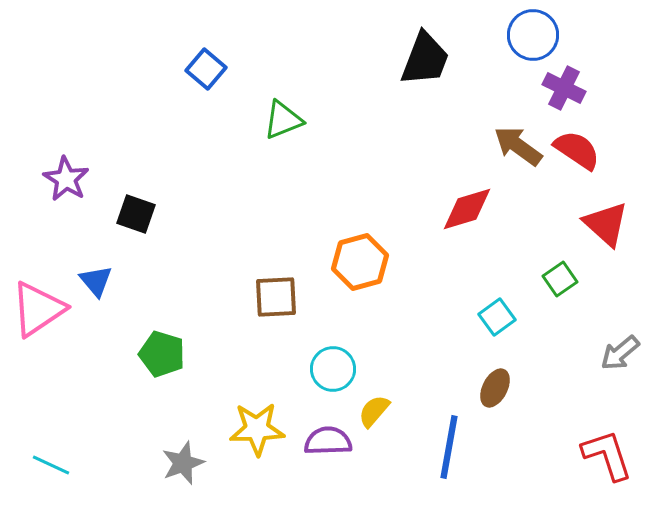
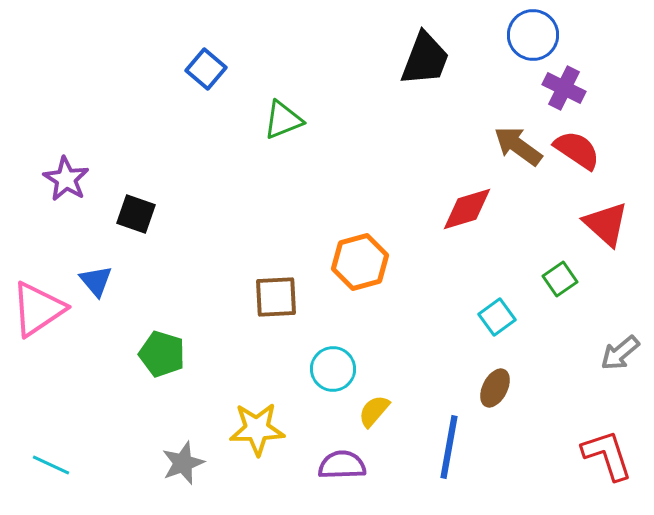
purple semicircle: moved 14 px right, 24 px down
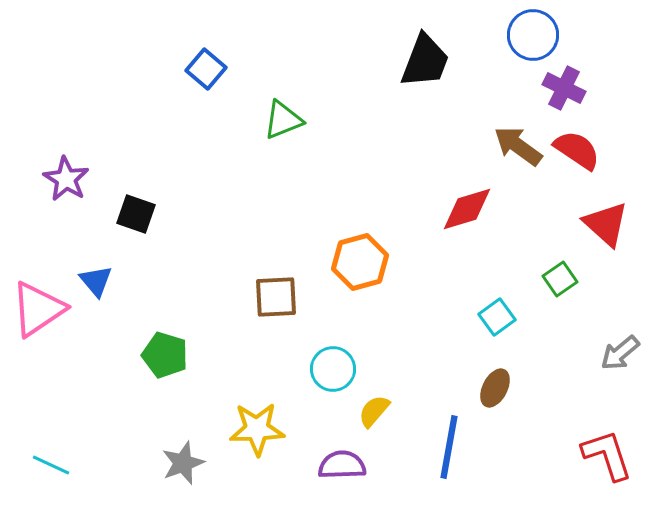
black trapezoid: moved 2 px down
green pentagon: moved 3 px right, 1 px down
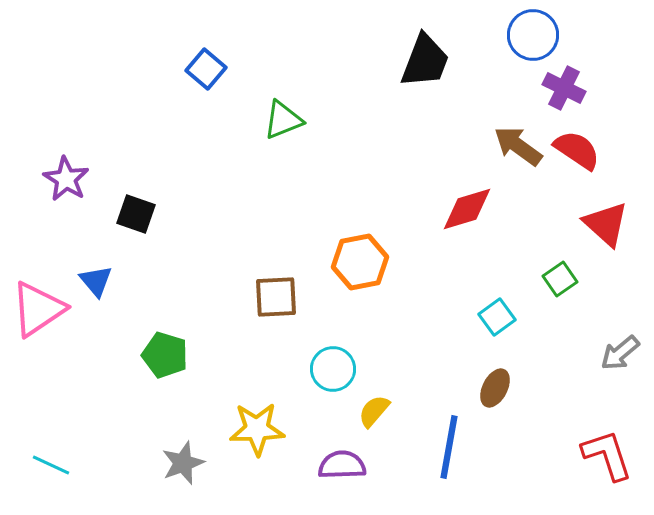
orange hexagon: rotated 4 degrees clockwise
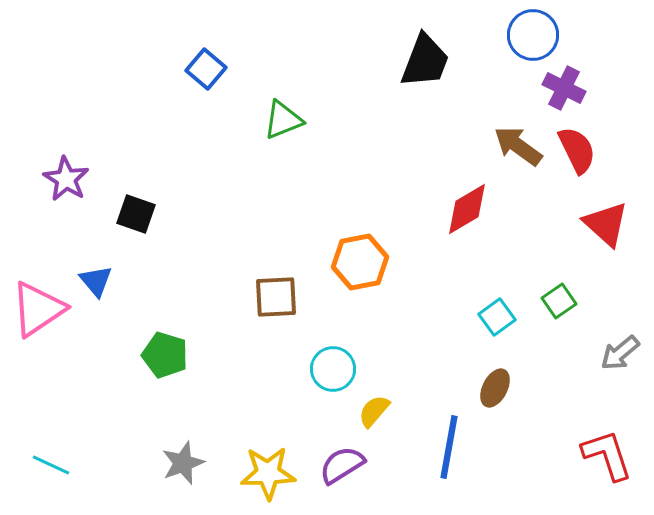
red semicircle: rotated 30 degrees clockwise
red diamond: rotated 14 degrees counterclockwise
green square: moved 1 px left, 22 px down
yellow star: moved 11 px right, 44 px down
purple semicircle: rotated 30 degrees counterclockwise
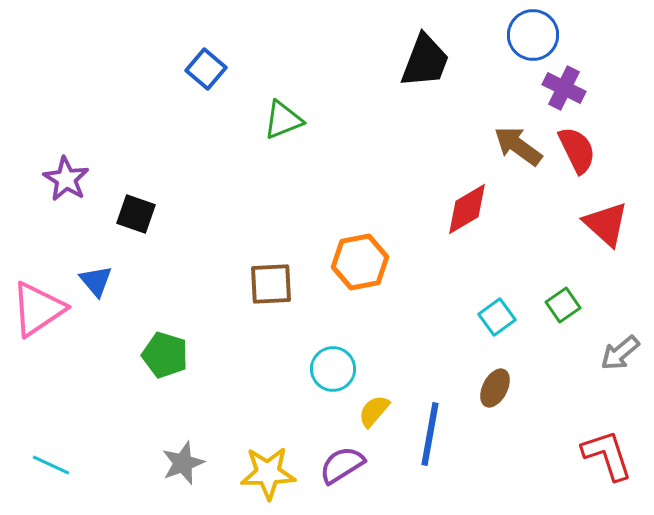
brown square: moved 5 px left, 13 px up
green square: moved 4 px right, 4 px down
blue line: moved 19 px left, 13 px up
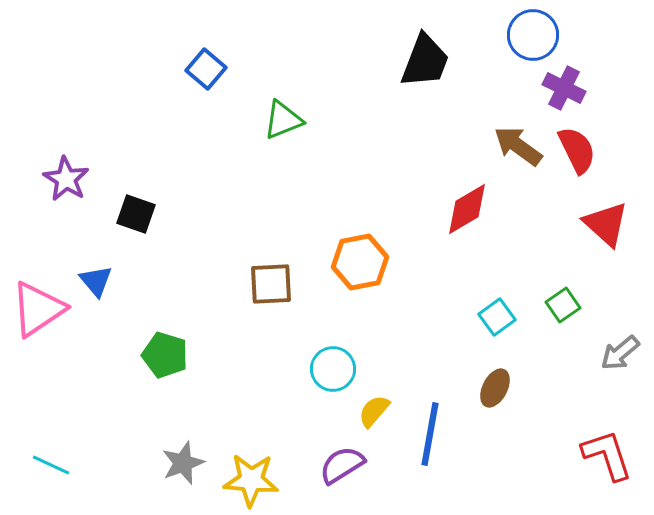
yellow star: moved 17 px left, 7 px down; rotated 6 degrees clockwise
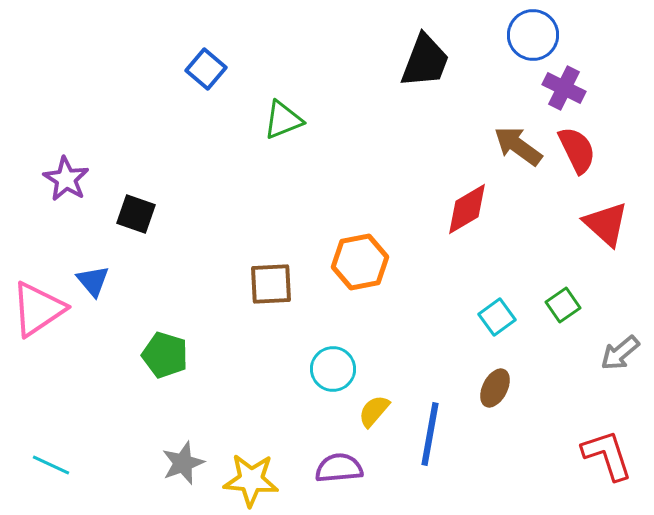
blue triangle: moved 3 px left
purple semicircle: moved 3 px left, 3 px down; rotated 27 degrees clockwise
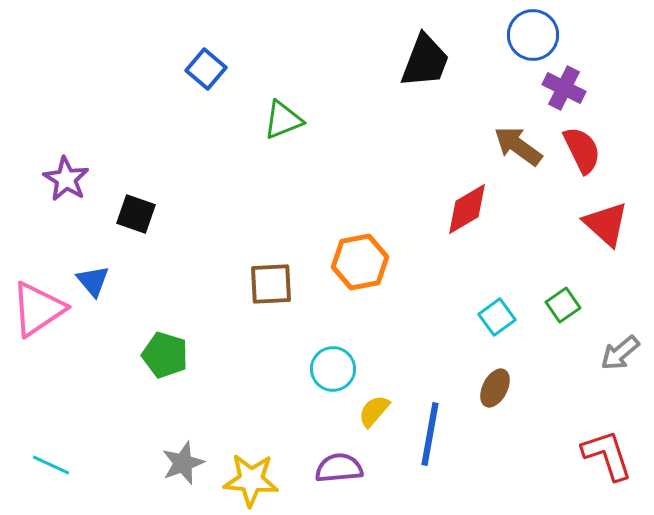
red semicircle: moved 5 px right
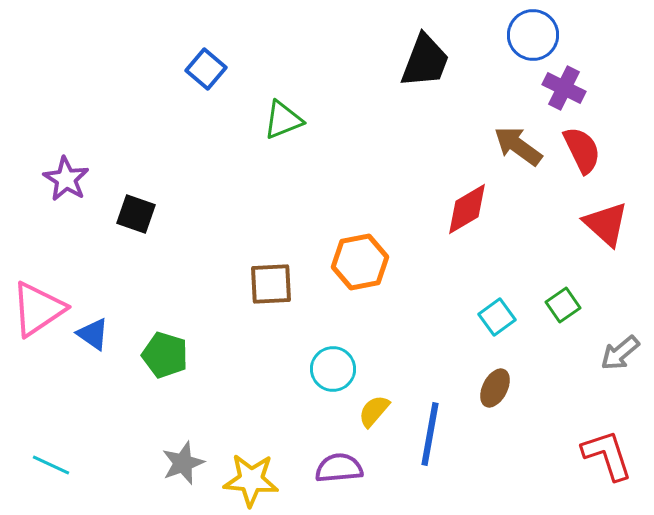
blue triangle: moved 53 px down; rotated 15 degrees counterclockwise
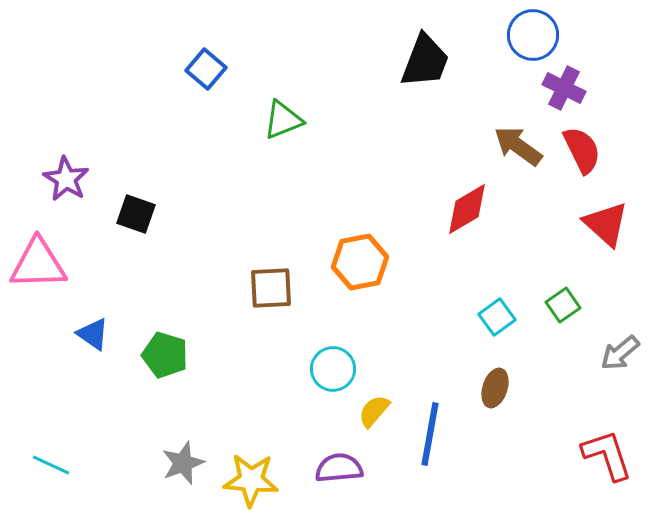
brown square: moved 4 px down
pink triangle: moved 45 px up; rotated 32 degrees clockwise
brown ellipse: rotated 9 degrees counterclockwise
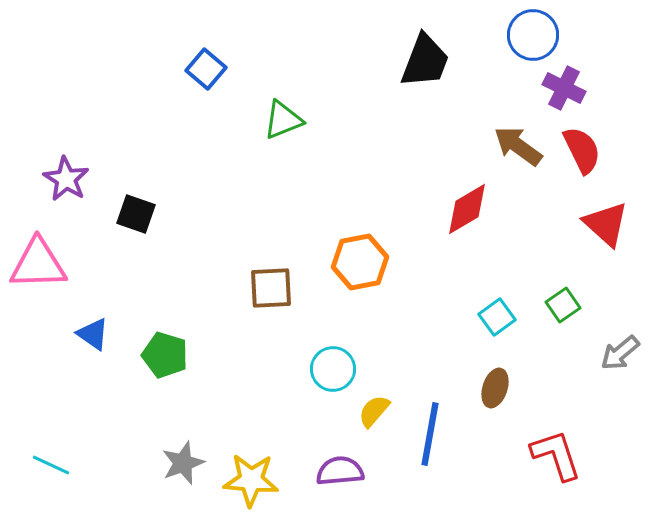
red L-shape: moved 51 px left
purple semicircle: moved 1 px right, 3 px down
